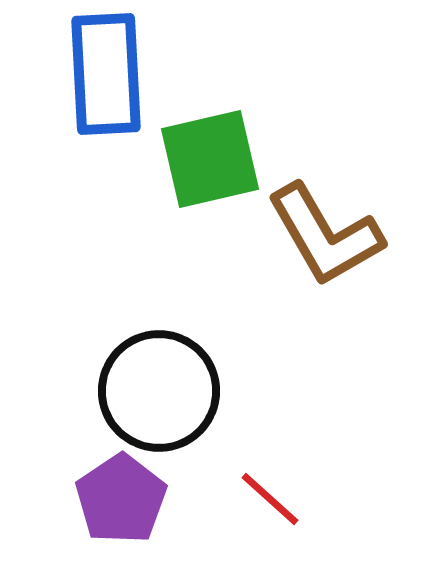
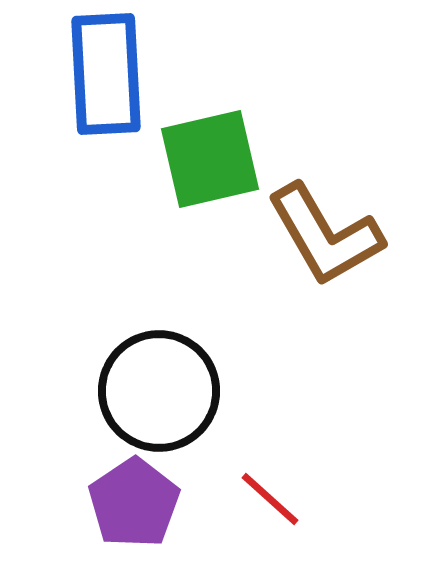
purple pentagon: moved 13 px right, 4 px down
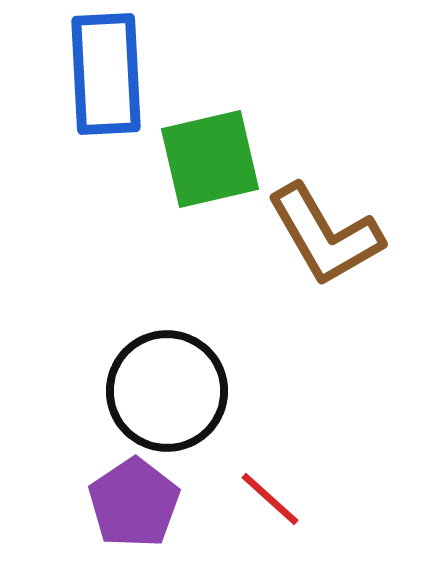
black circle: moved 8 px right
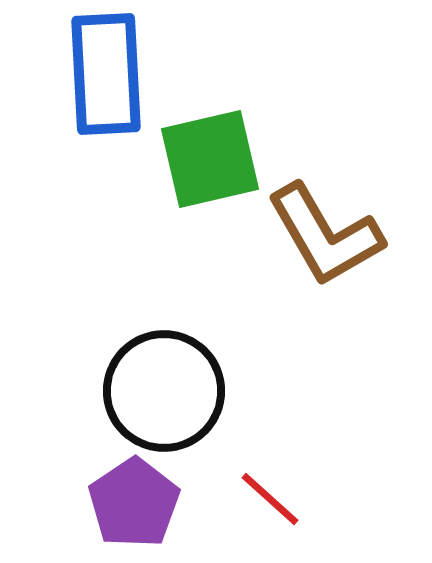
black circle: moved 3 px left
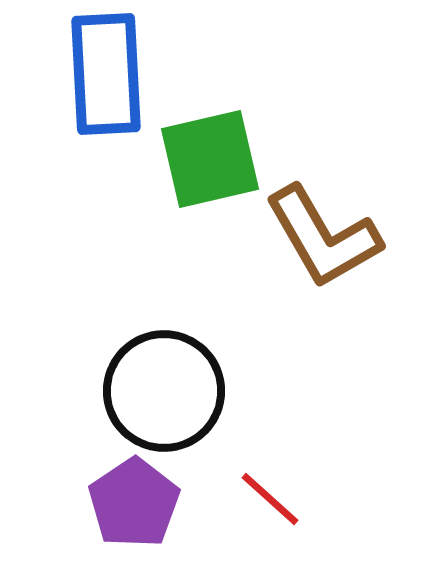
brown L-shape: moved 2 px left, 2 px down
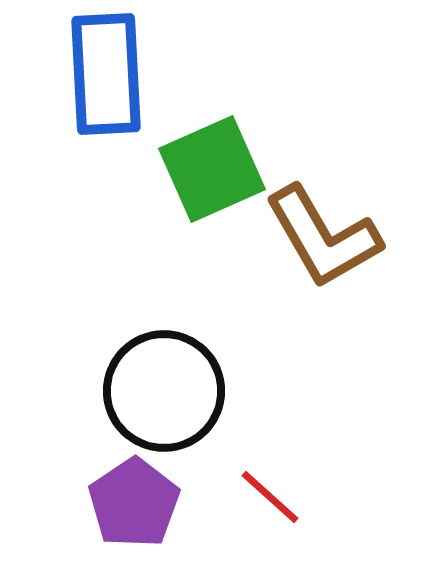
green square: moved 2 px right, 10 px down; rotated 11 degrees counterclockwise
red line: moved 2 px up
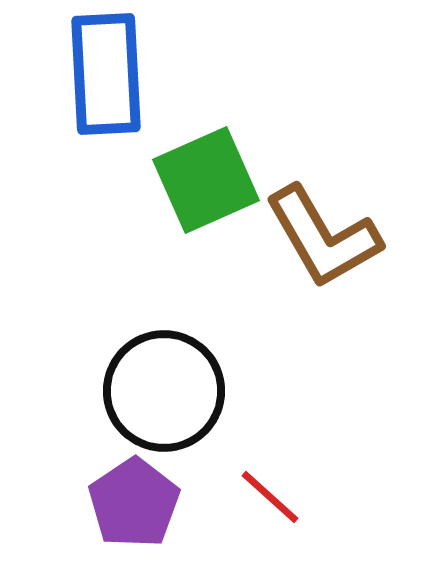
green square: moved 6 px left, 11 px down
